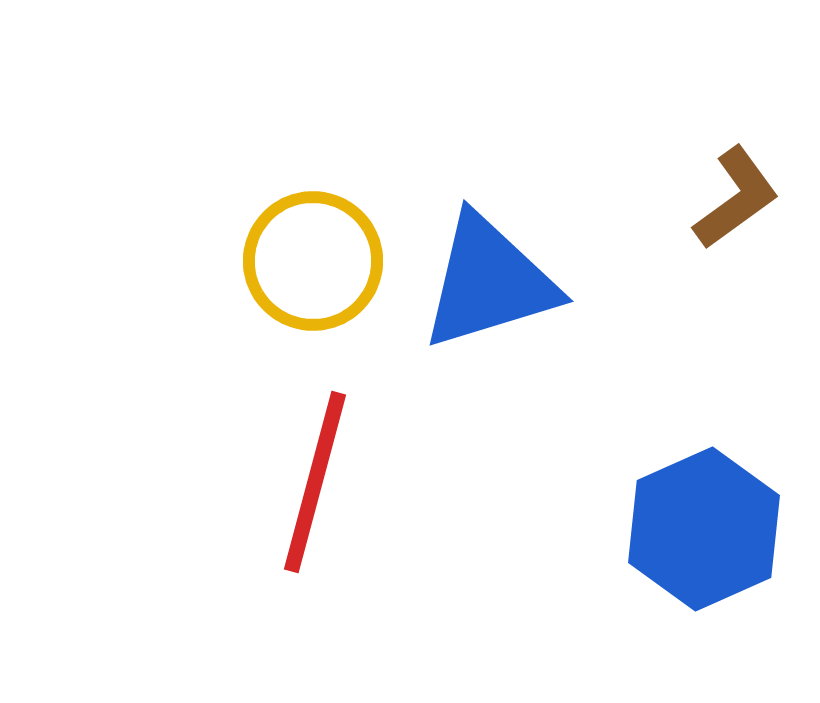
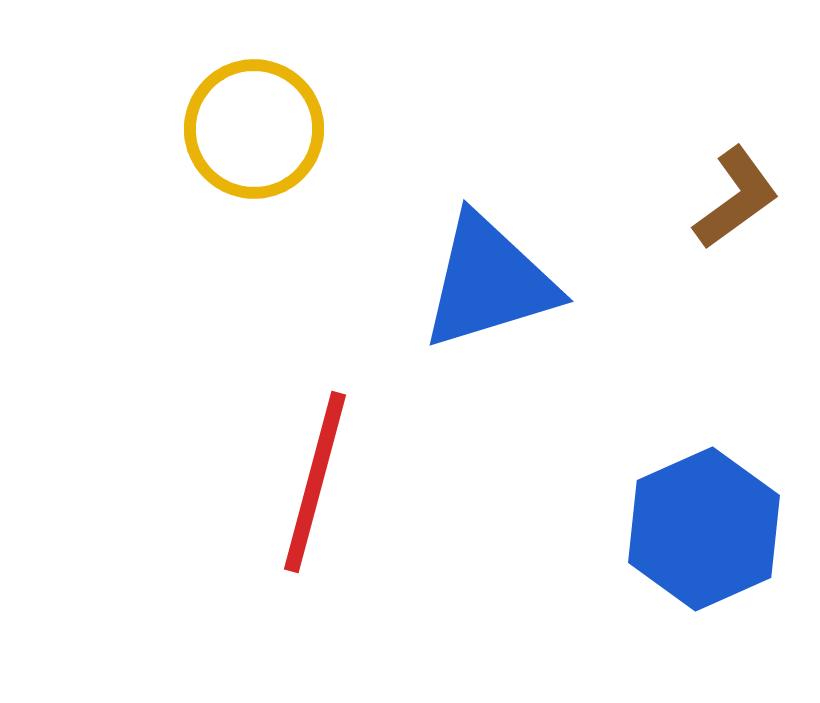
yellow circle: moved 59 px left, 132 px up
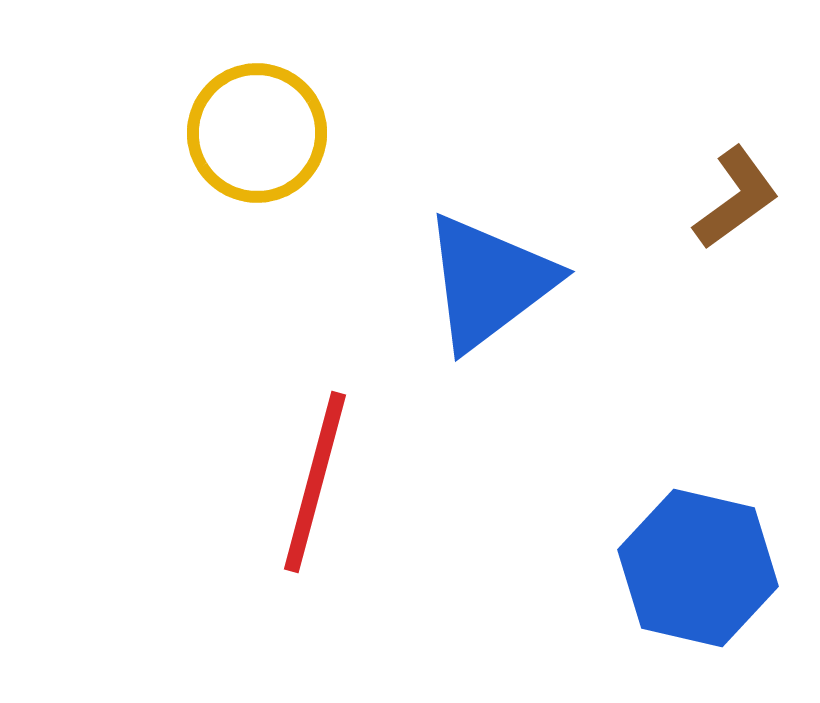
yellow circle: moved 3 px right, 4 px down
blue triangle: rotated 20 degrees counterclockwise
blue hexagon: moved 6 px left, 39 px down; rotated 23 degrees counterclockwise
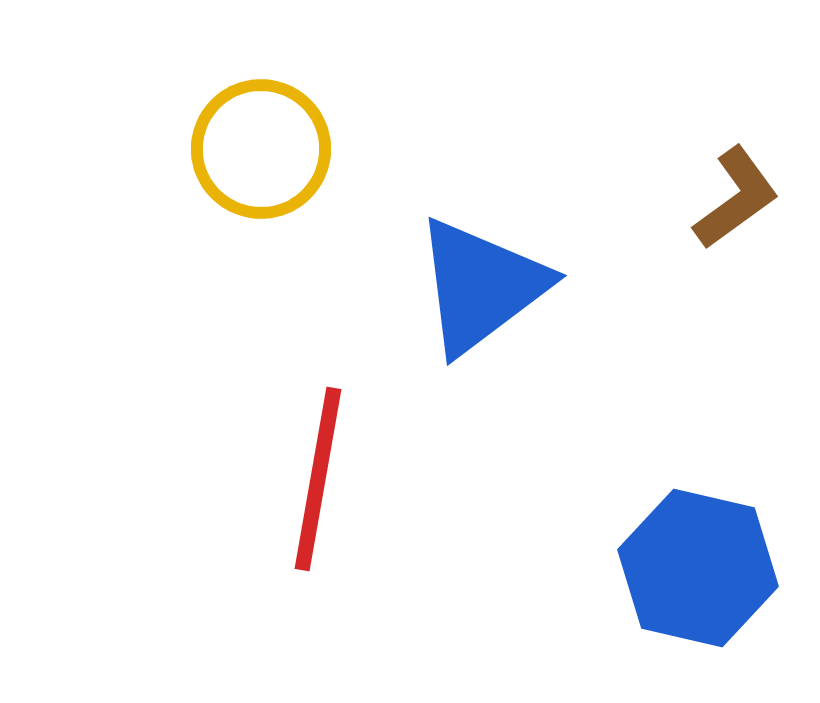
yellow circle: moved 4 px right, 16 px down
blue triangle: moved 8 px left, 4 px down
red line: moved 3 px right, 3 px up; rotated 5 degrees counterclockwise
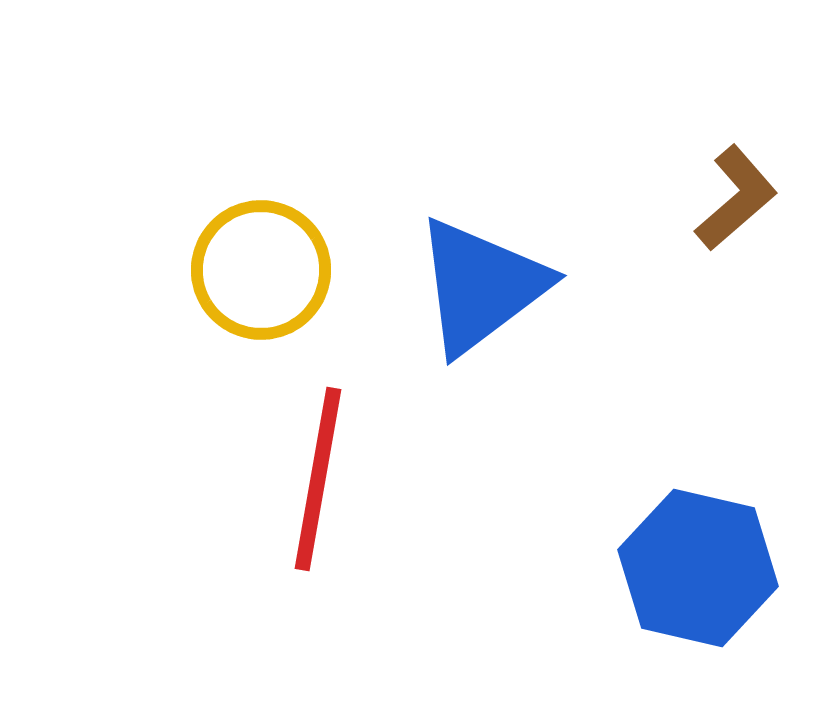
yellow circle: moved 121 px down
brown L-shape: rotated 5 degrees counterclockwise
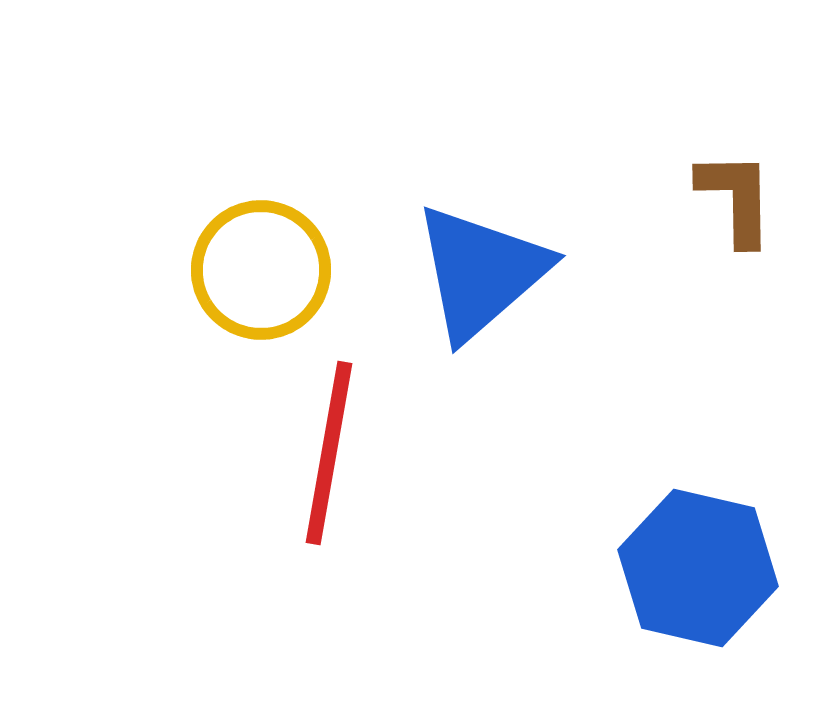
brown L-shape: rotated 50 degrees counterclockwise
blue triangle: moved 14 px up; rotated 4 degrees counterclockwise
red line: moved 11 px right, 26 px up
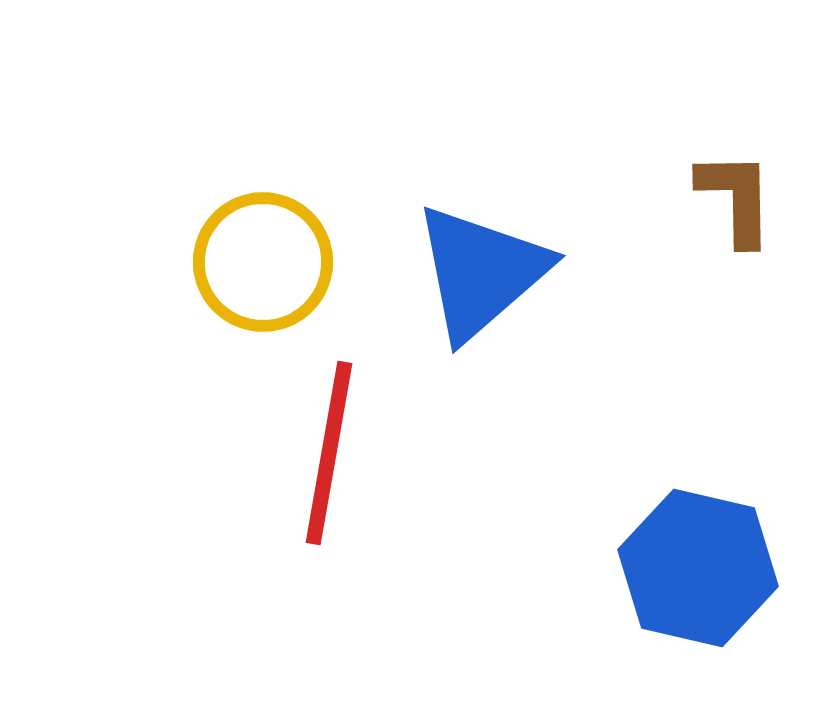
yellow circle: moved 2 px right, 8 px up
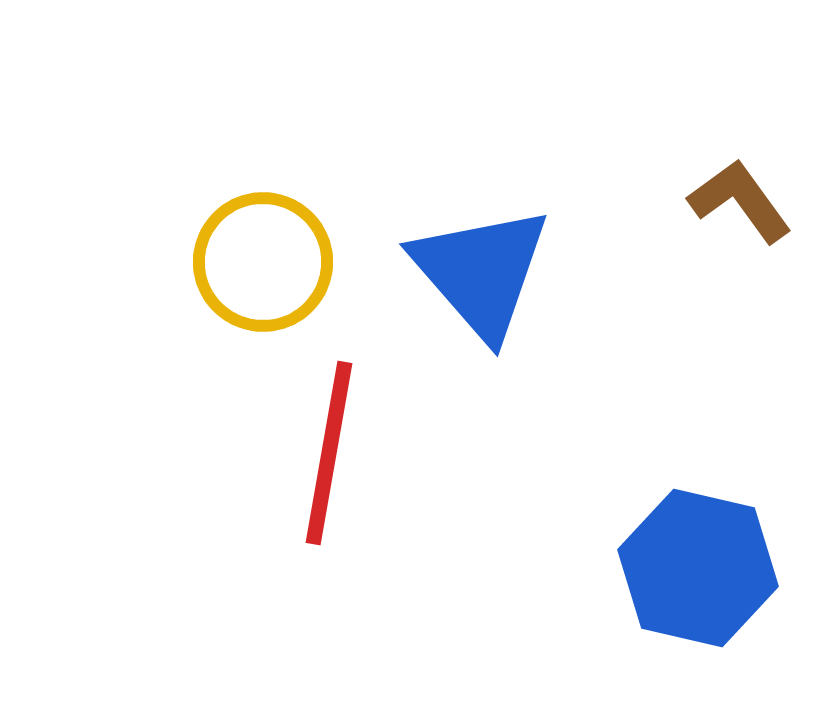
brown L-shape: moved 4 px right, 3 px down; rotated 35 degrees counterclockwise
blue triangle: rotated 30 degrees counterclockwise
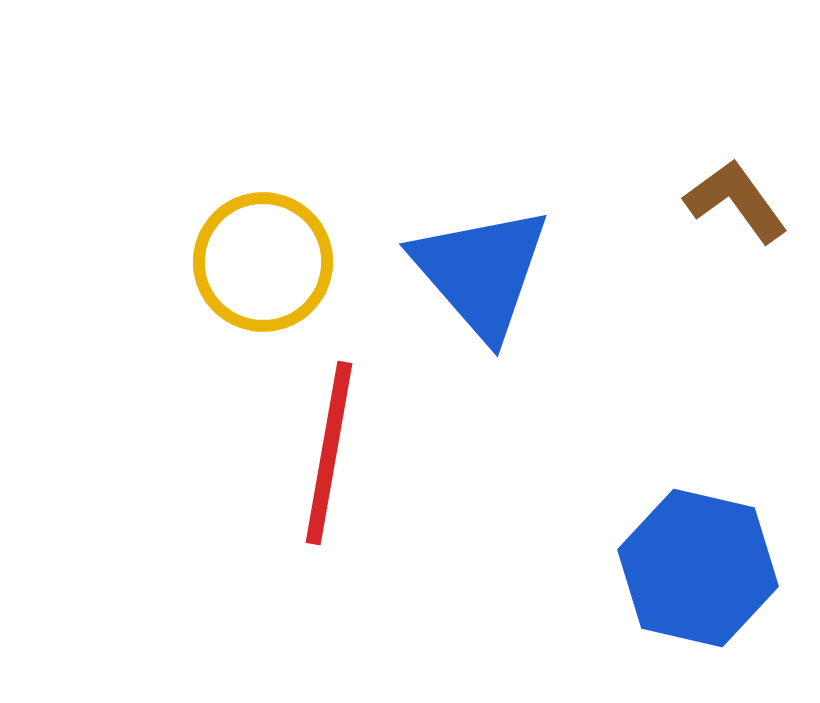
brown L-shape: moved 4 px left
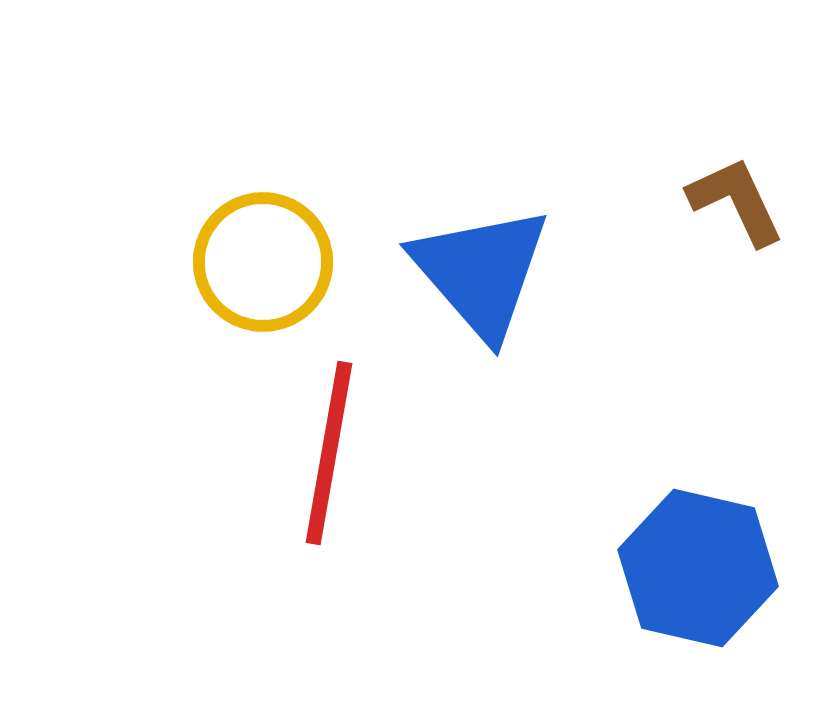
brown L-shape: rotated 11 degrees clockwise
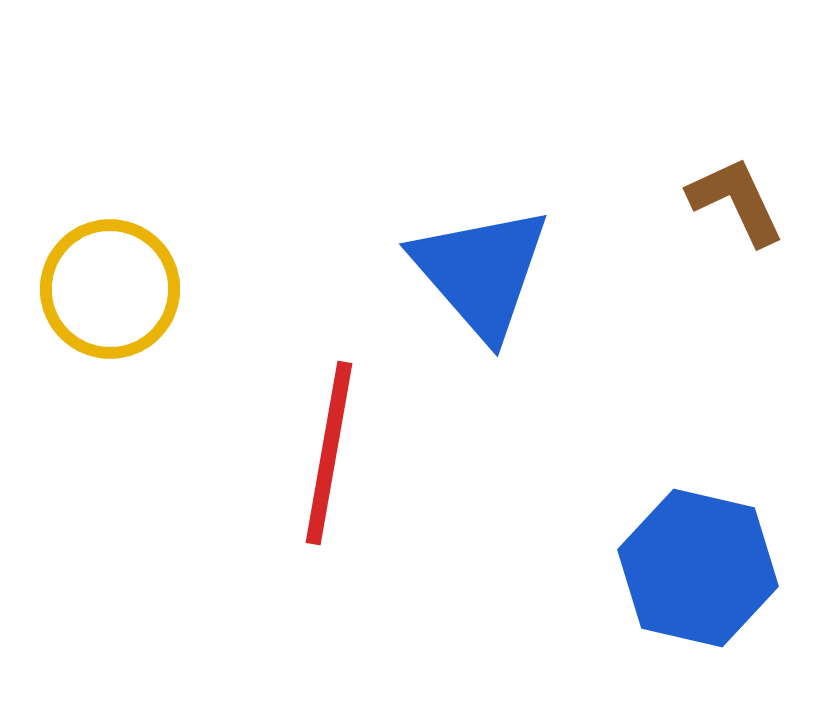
yellow circle: moved 153 px left, 27 px down
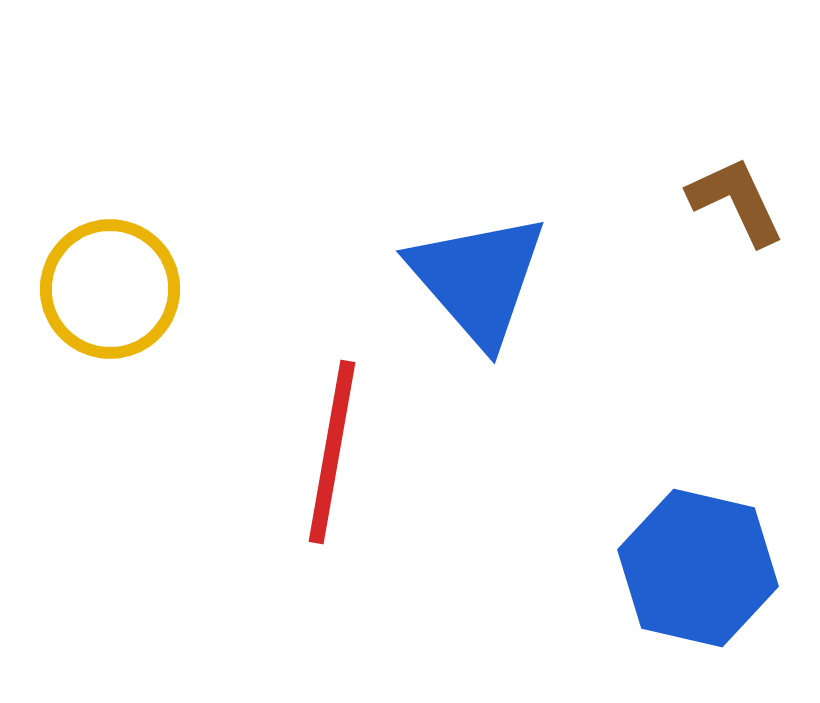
blue triangle: moved 3 px left, 7 px down
red line: moved 3 px right, 1 px up
